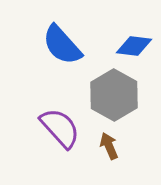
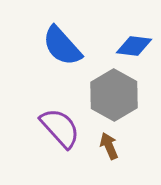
blue semicircle: moved 1 px down
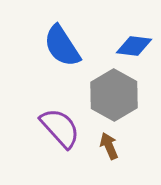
blue semicircle: rotated 9 degrees clockwise
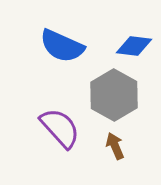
blue semicircle: rotated 33 degrees counterclockwise
brown arrow: moved 6 px right
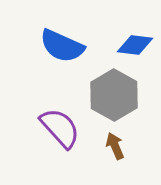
blue diamond: moved 1 px right, 1 px up
